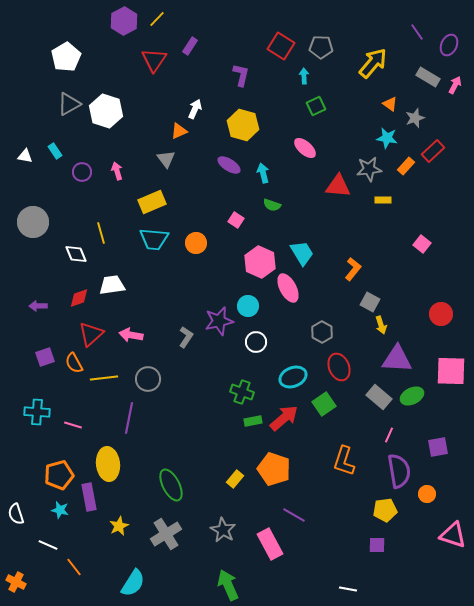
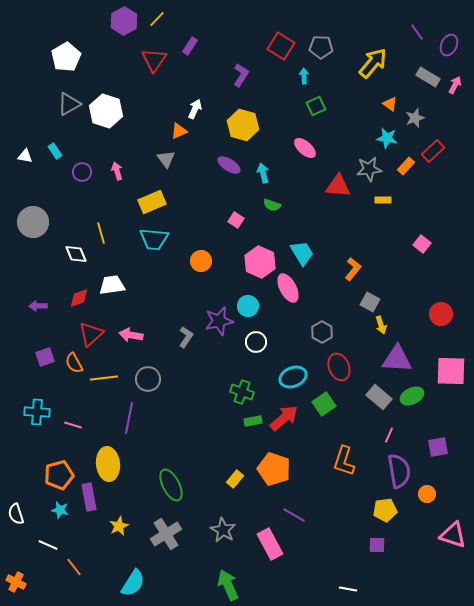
purple L-shape at (241, 75): rotated 20 degrees clockwise
orange circle at (196, 243): moved 5 px right, 18 px down
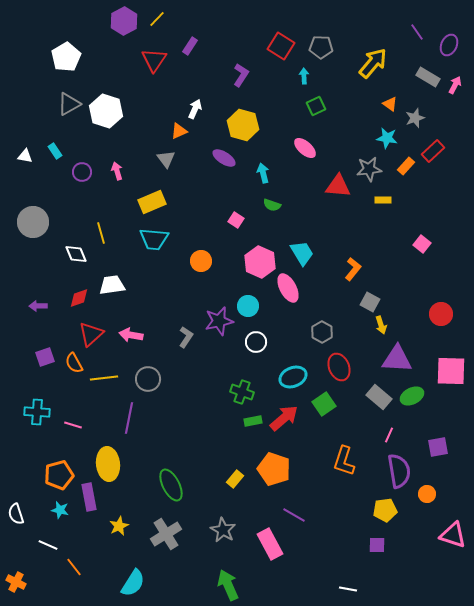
purple ellipse at (229, 165): moved 5 px left, 7 px up
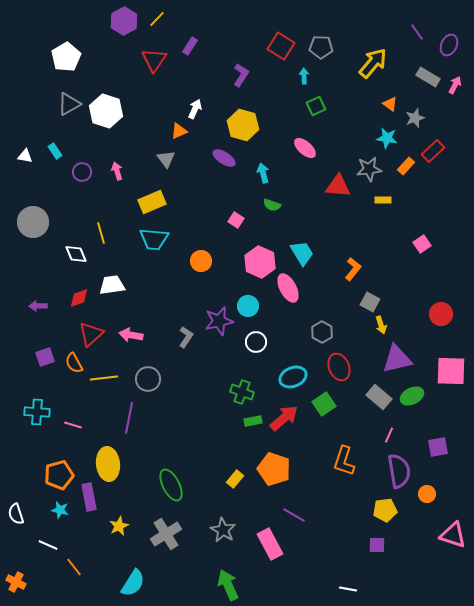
pink square at (422, 244): rotated 18 degrees clockwise
purple triangle at (397, 359): rotated 16 degrees counterclockwise
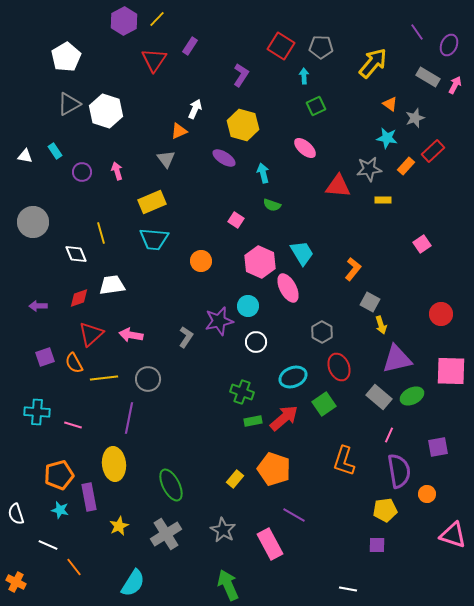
yellow ellipse at (108, 464): moved 6 px right
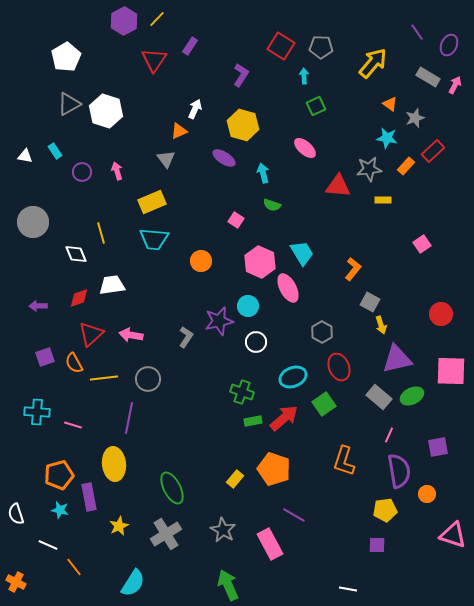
green ellipse at (171, 485): moved 1 px right, 3 px down
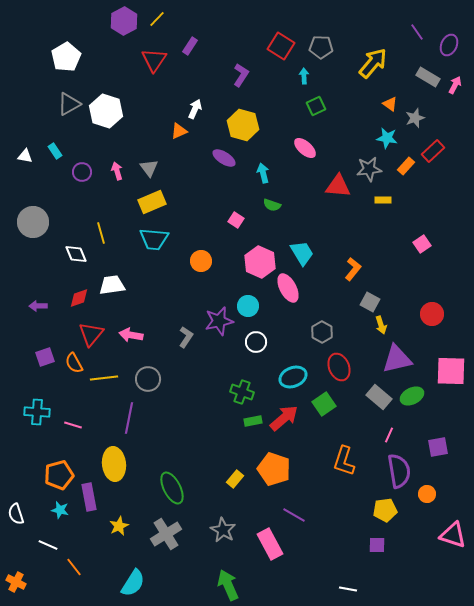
gray triangle at (166, 159): moved 17 px left, 9 px down
red circle at (441, 314): moved 9 px left
red triangle at (91, 334): rotated 8 degrees counterclockwise
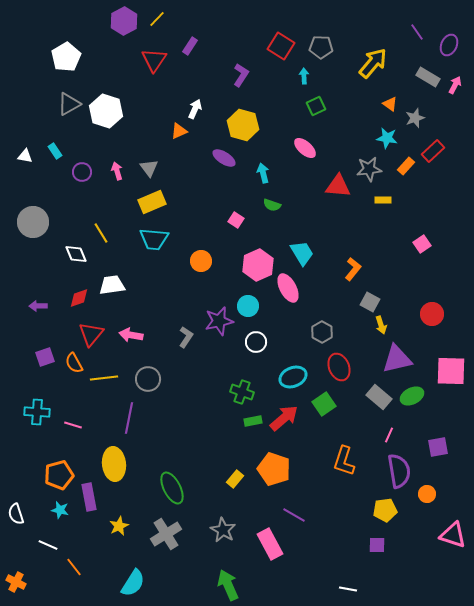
yellow line at (101, 233): rotated 15 degrees counterclockwise
pink hexagon at (260, 262): moved 2 px left, 3 px down; rotated 12 degrees clockwise
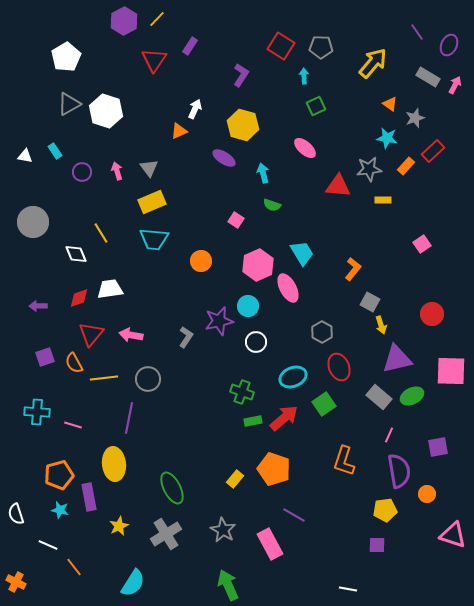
white trapezoid at (112, 285): moved 2 px left, 4 px down
